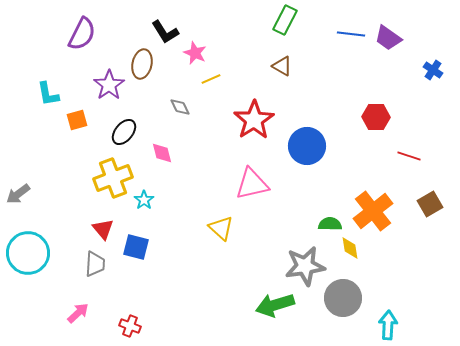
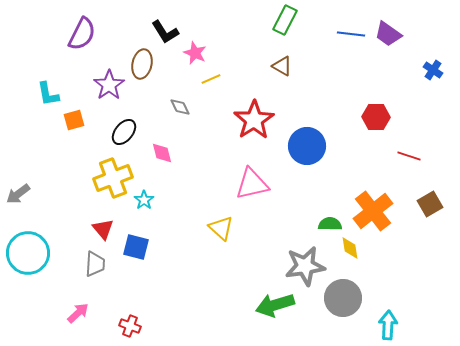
purple trapezoid: moved 4 px up
orange square: moved 3 px left
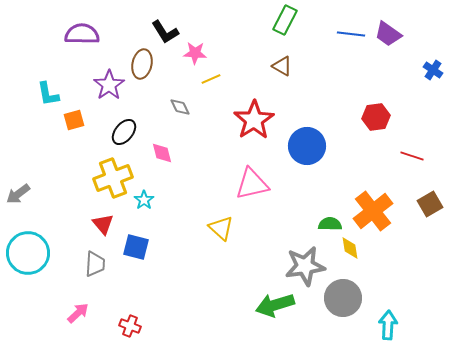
purple semicircle: rotated 116 degrees counterclockwise
pink star: rotated 20 degrees counterclockwise
red hexagon: rotated 8 degrees counterclockwise
red line: moved 3 px right
red triangle: moved 5 px up
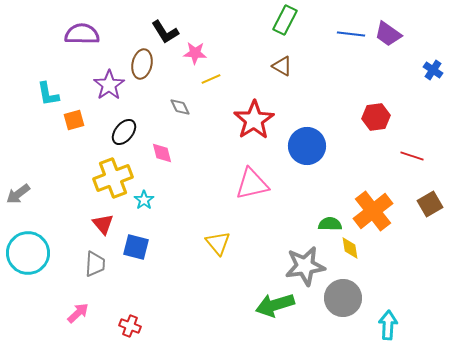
yellow triangle: moved 3 px left, 15 px down; rotated 8 degrees clockwise
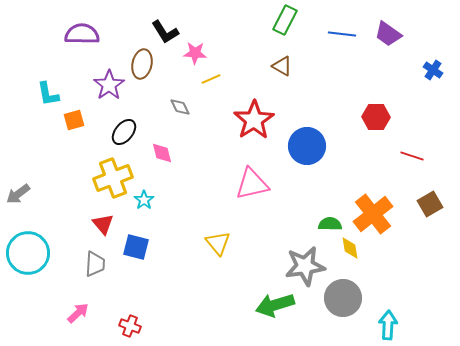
blue line: moved 9 px left
red hexagon: rotated 8 degrees clockwise
orange cross: moved 3 px down
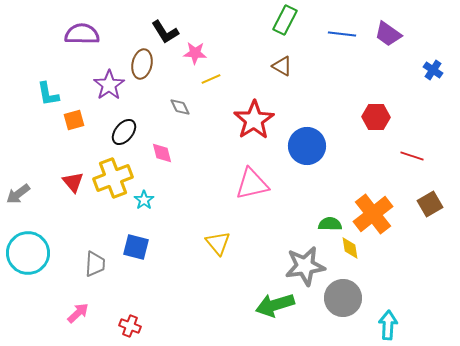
red triangle: moved 30 px left, 42 px up
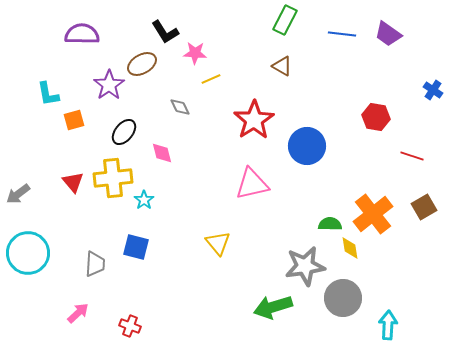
brown ellipse: rotated 48 degrees clockwise
blue cross: moved 20 px down
red hexagon: rotated 8 degrees clockwise
yellow cross: rotated 15 degrees clockwise
brown square: moved 6 px left, 3 px down
green arrow: moved 2 px left, 2 px down
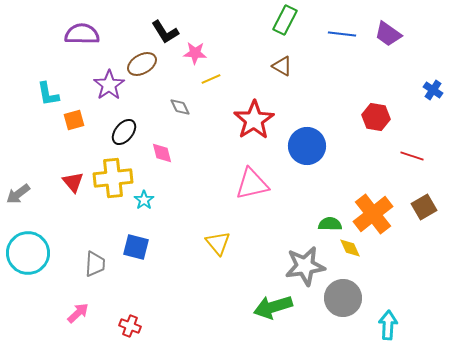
yellow diamond: rotated 15 degrees counterclockwise
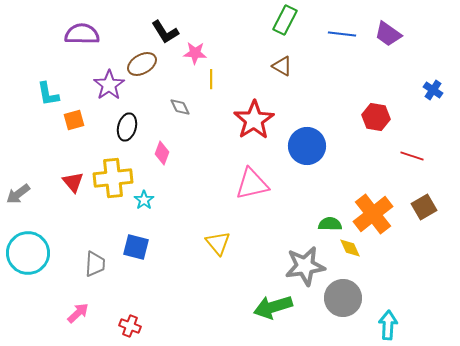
yellow line: rotated 66 degrees counterclockwise
black ellipse: moved 3 px right, 5 px up; rotated 24 degrees counterclockwise
pink diamond: rotated 35 degrees clockwise
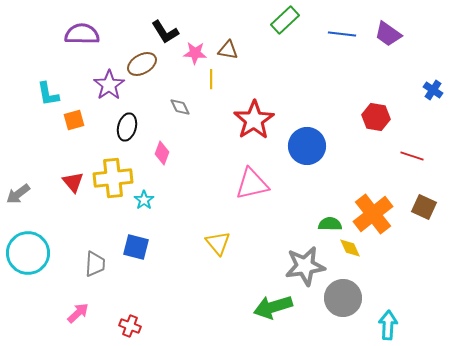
green rectangle: rotated 20 degrees clockwise
brown triangle: moved 54 px left, 16 px up; rotated 20 degrees counterclockwise
brown square: rotated 35 degrees counterclockwise
